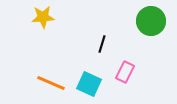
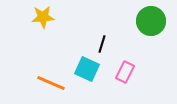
cyan square: moved 2 px left, 15 px up
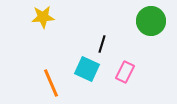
orange line: rotated 44 degrees clockwise
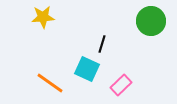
pink rectangle: moved 4 px left, 13 px down; rotated 20 degrees clockwise
orange line: moved 1 px left; rotated 32 degrees counterclockwise
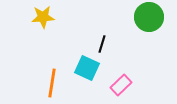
green circle: moved 2 px left, 4 px up
cyan square: moved 1 px up
orange line: moved 2 px right; rotated 64 degrees clockwise
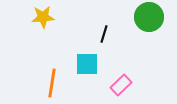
black line: moved 2 px right, 10 px up
cyan square: moved 4 px up; rotated 25 degrees counterclockwise
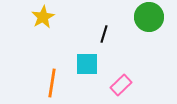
yellow star: rotated 25 degrees counterclockwise
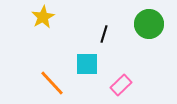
green circle: moved 7 px down
orange line: rotated 52 degrees counterclockwise
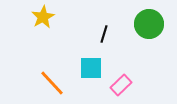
cyan square: moved 4 px right, 4 px down
